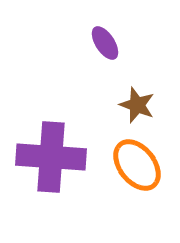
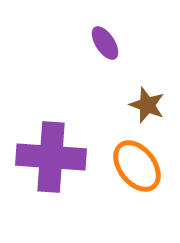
brown star: moved 10 px right
orange ellipse: moved 1 px down
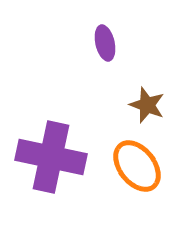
purple ellipse: rotated 20 degrees clockwise
purple cross: rotated 8 degrees clockwise
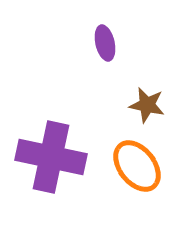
brown star: rotated 9 degrees counterclockwise
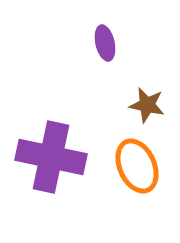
orange ellipse: rotated 14 degrees clockwise
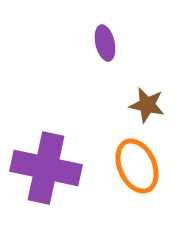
purple cross: moved 5 px left, 11 px down
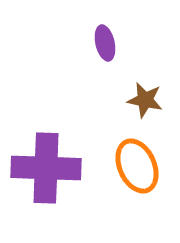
brown star: moved 2 px left, 5 px up
purple cross: rotated 10 degrees counterclockwise
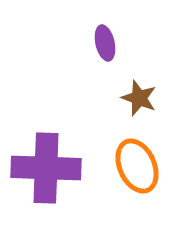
brown star: moved 6 px left, 2 px up; rotated 9 degrees clockwise
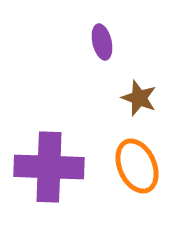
purple ellipse: moved 3 px left, 1 px up
purple cross: moved 3 px right, 1 px up
